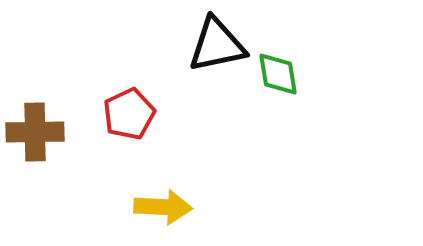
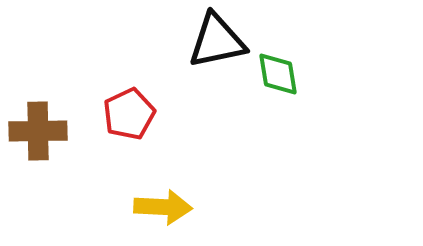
black triangle: moved 4 px up
brown cross: moved 3 px right, 1 px up
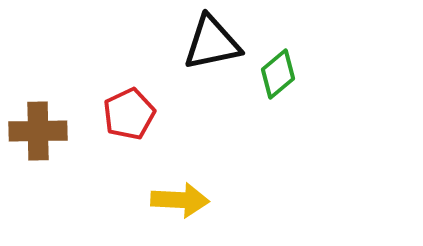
black triangle: moved 5 px left, 2 px down
green diamond: rotated 60 degrees clockwise
yellow arrow: moved 17 px right, 7 px up
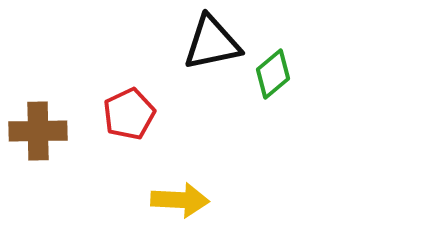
green diamond: moved 5 px left
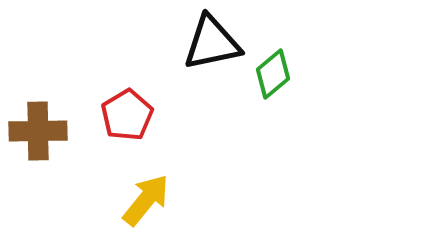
red pentagon: moved 2 px left, 1 px down; rotated 6 degrees counterclockwise
yellow arrow: moved 34 px left; rotated 54 degrees counterclockwise
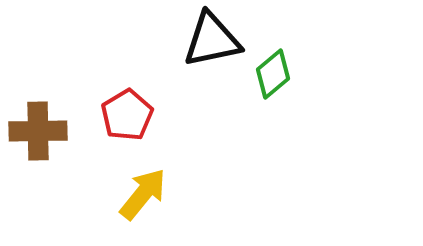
black triangle: moved 3 px up
yellow arrow: moved 3 px left, 6 px up
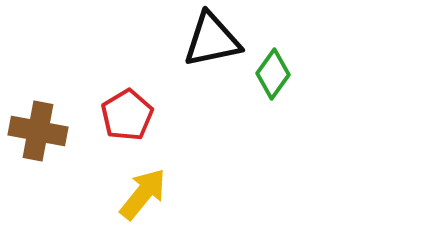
green diamond: rotated 15 degrees counterclockwise
brown cross: rotated 12 degrees clockwise
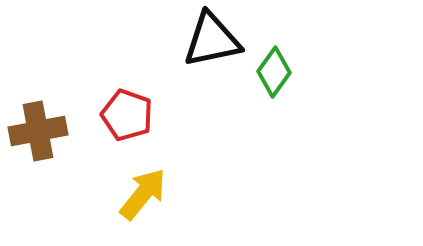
green diamond: moved 1 px right, 2 px up
red pentagon: rotated 21 degrees counterclockwise
brown cross: rotated 22 degrees counterclockwise
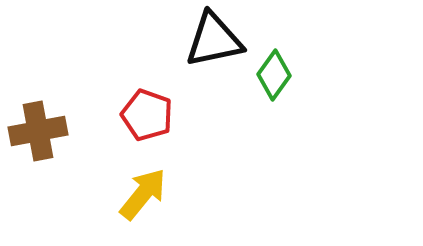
black triangle: moved 2 px right
green diamond: moved 3 px down
red pentagon: moved 20 px right
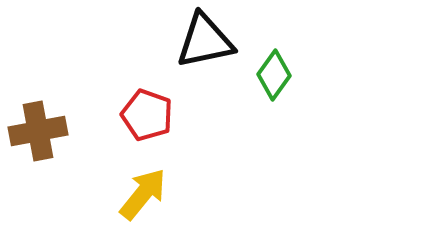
black triangle: moved 9 px left, 1 px down
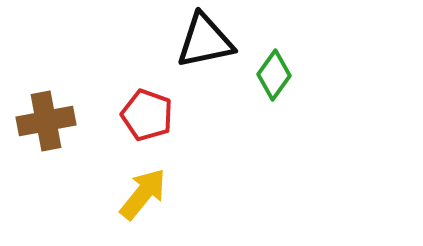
brown cross: moved 8 px right, 10 px up
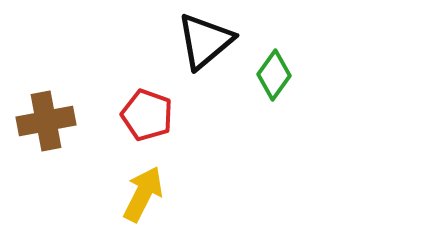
black triangle: rotated 28 degrees counterclockwise
yellow arrow: rotated 12 degrees counterclockwise
